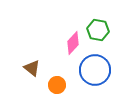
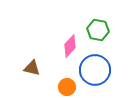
pink diamond: moved 3 px left, 3 px down
brown triangle: rotated 24 degrees counterclockwise
orange circle: moved 10 px right, 2 px down
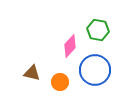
brown triangle: moved 5 px down
orange circle: moved 7 px left, 5 px up
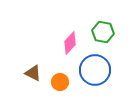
green hexagon: moved 5 px right, 2 px down
pink diamond: moved 3 px up
brown triangle: moved 1 px right; rotated 12 degrees clockwise
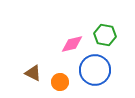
green hexagon: moved 2 px right, 3 px down
pink diamond: moved 2 px right, 1 px down; rotated 35 degrees clockwise
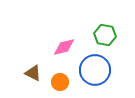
pink diamond: moved 8 px left, 3 px down
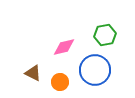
green hexagon: rotated 20 degrees counterclockwise
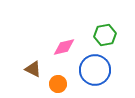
brown triangle: moved 4 px up
orange circle: moved 2 px left, 2 px down
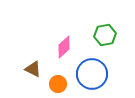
pink diamond: rotated 30 degrees counterclockwise
blue circle: moved 3 px left, 4 px down
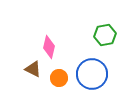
pink diamond: moved 15 px left; rotated 35 degrees counterclockwise
orange circle: moved 1 px right, 6 px up
